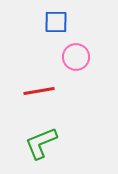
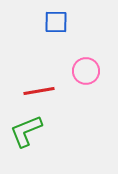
pink circle: moved 10 px right, 14 px down
green L-shape: moved 15 px left, 12 px up
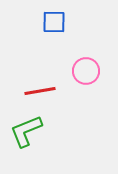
blue square: moved 2 px left
red line: moved 1 px right
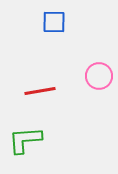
pink circle: moved 13 px right, 5 px down
green L-shape: moved 1 px left, 9 px down; rotated 18 degrees clockwise
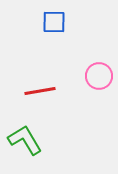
green L-shape: rotated 63 degrees clockwise
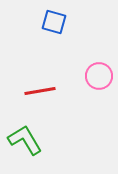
blue square: rotated 15 degrees clockwise
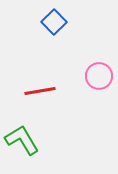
blue square: rotated 30 degrees clockwise
green L-shape: moved 3 px left
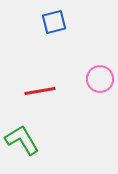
blue square: rotated 30 degrees clockwise
pink circle: moved 1 px right, 3 px down
